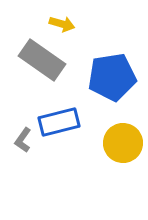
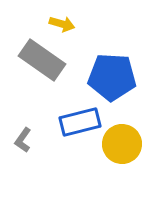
blue pentagon: rotated 12 degrees clockwise
blue rectangle: moved 21 px right
yellow circle: moved 1 px left, 1 px down
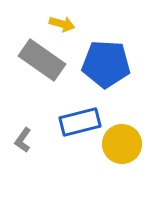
blue pentagon: moved 6 px left, 13 px up
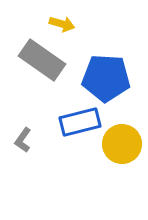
blue pentagon: moved 14 px down
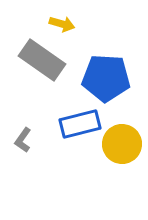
blue rectangle: moved 2 px down
